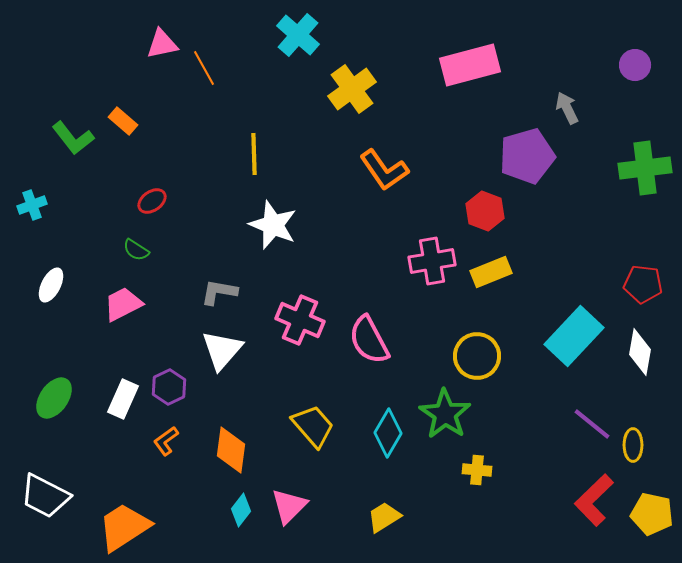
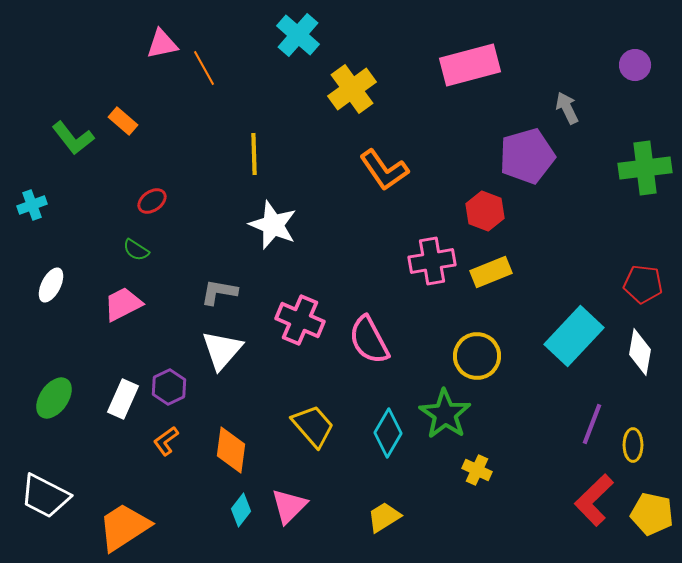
purple line at (592, 424): rotated 72 degrees clockwise
yellow cross at (477, 470): rotated 20 degrees clockwise
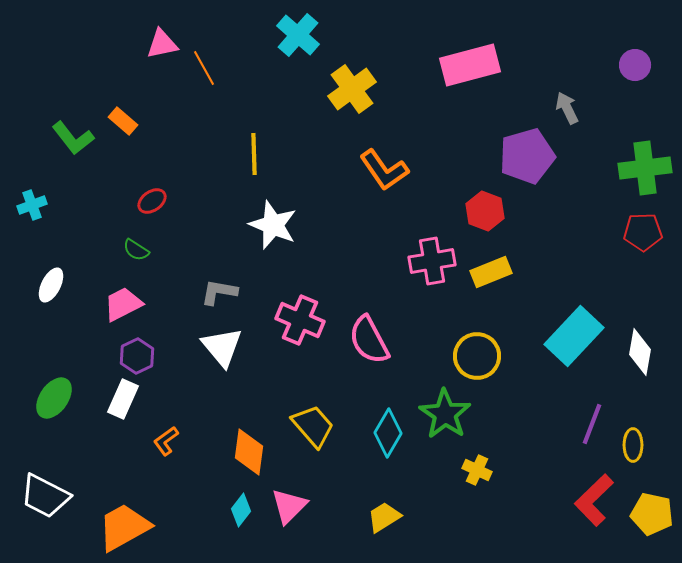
red pentagon at (643, 284): moved 52 px up; rotated 9 degrees counterclockwise
white triangle at (222, 350): moved 3 px up; rotated 21 degrees counterclockwise
purple hexagon at (169, 387): moved 32 px left, 31 px up
orange diamond at (231, 450): moved 18 px right, 2 px down
orange trapezoid at (124, 527): rotated 4 degrees clockwise
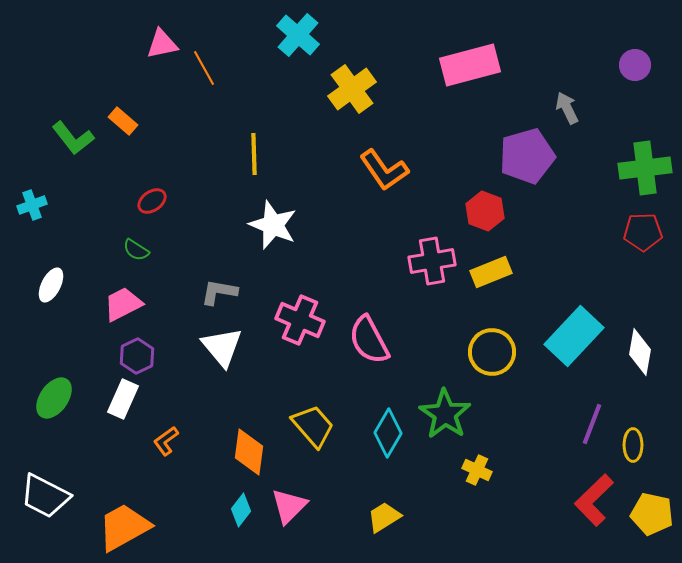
yellow circle at (477, 356): moved 15 px right, 4 px up
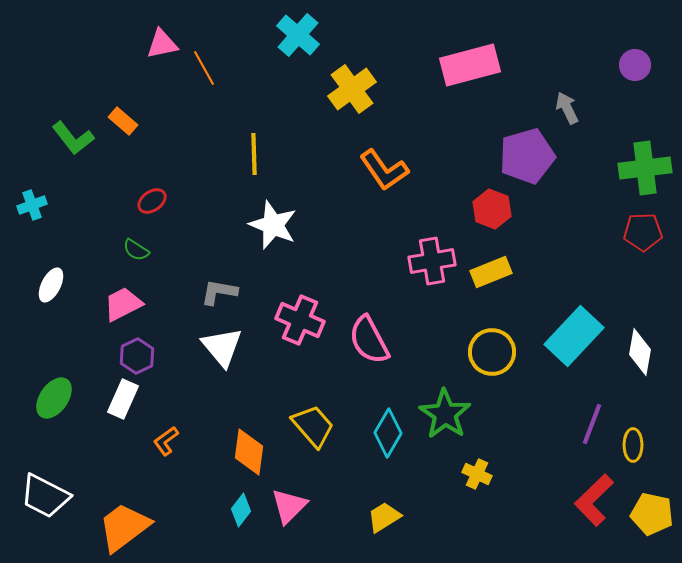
red hexagon at (485, 211): moved 7 px right, 2 px up
yellow cross at (477, 470): moved 4 px down
orange trapezoid at (124, 527): rotated 8 degrees counterclockwise
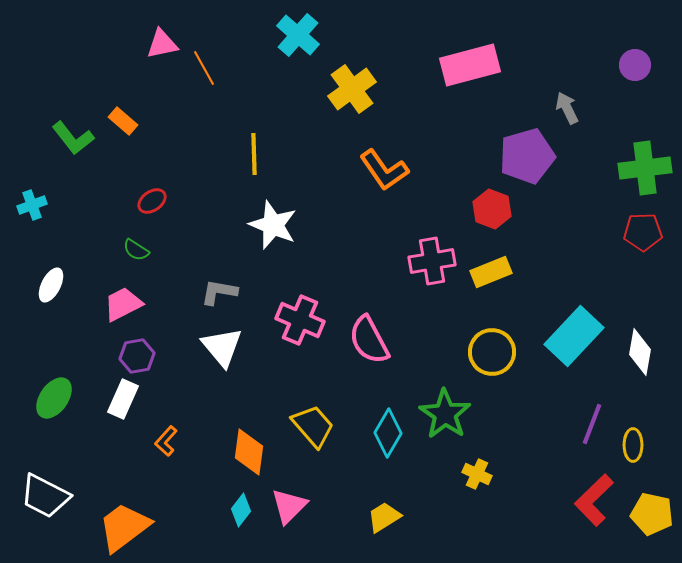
purple hexagon at (137, 356): rotated 16 degrees clockwise
orange L-shape at (166, 441): rotated 12 degrees counterclockwise
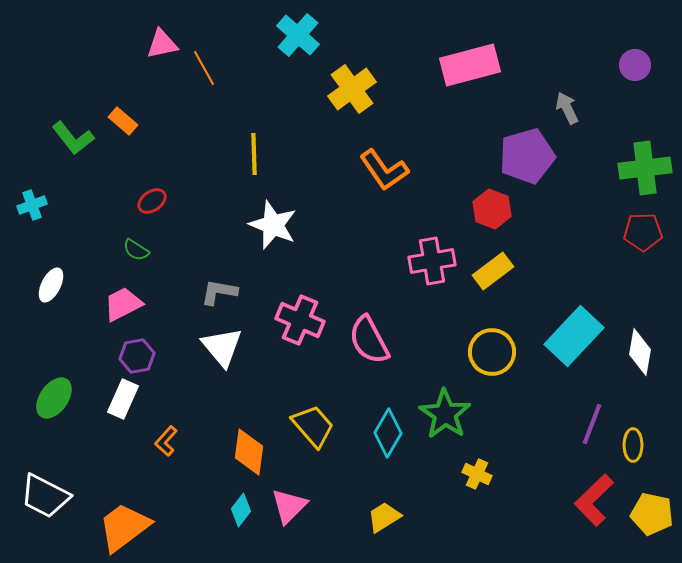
yellow rectangle at (491, 272): moved 2 px right, 1 px up; rotated 15 degrees counterclockwise
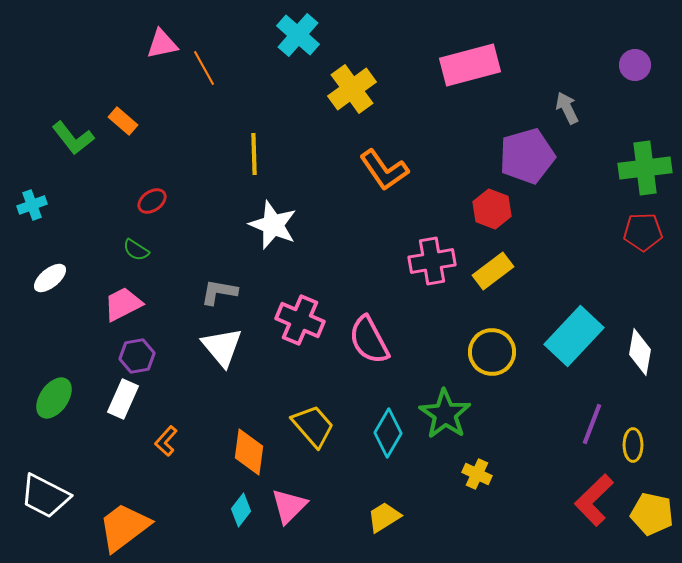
white ellipse at (51, 285): moved 1 px left, 7 px up; rotated 24 degrees clockwise
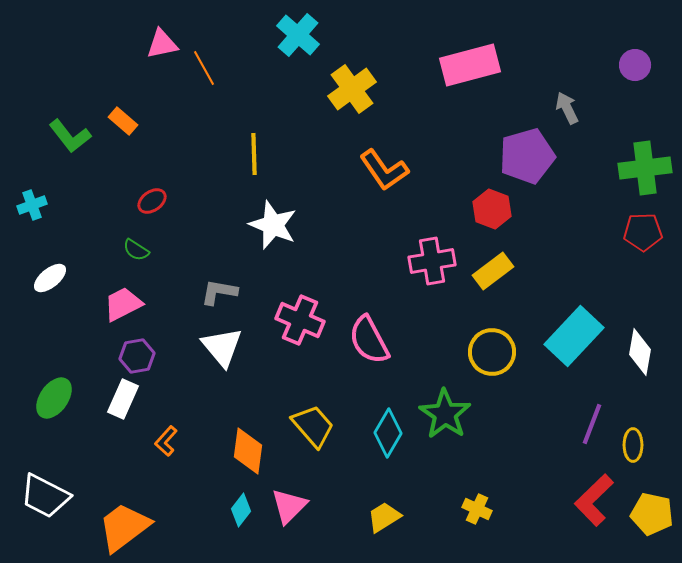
green L-shape at (73, 138): moved 3 px left, 2 px up
orange diamond at (249, 452): moved 1 px left, 1 px up
yellow cross at (477, 474): moved 35 px down
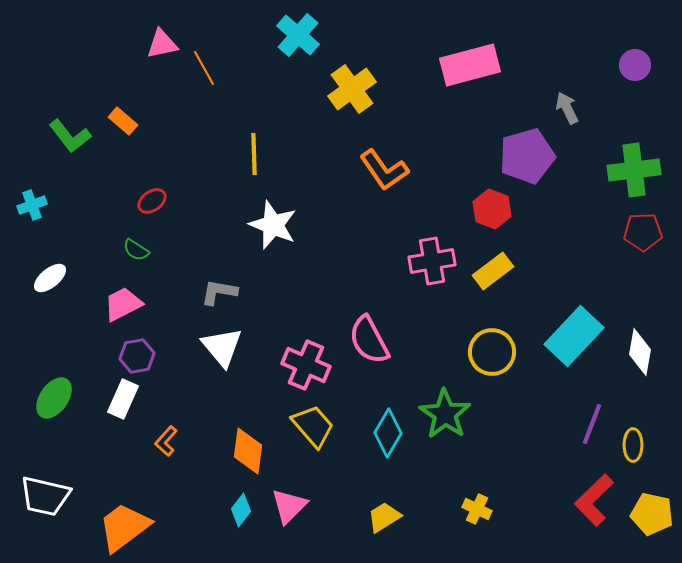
green cross at (645, 168): moved 11 px left, 2 px down
pink cross at (300, 320): moved 6 px right, 45 px down
white trapezoid at (45, 496): rotated 14 degrees counterclockwise
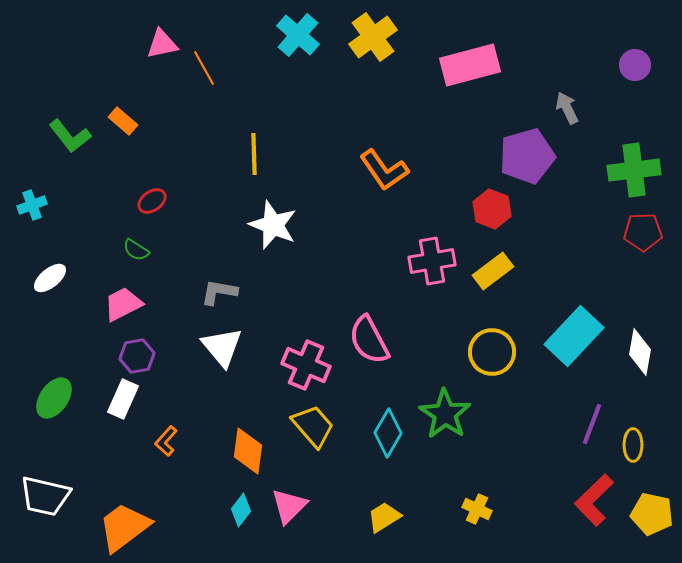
yellow cross at (352, 89): moved 21 px right, 52 px up
